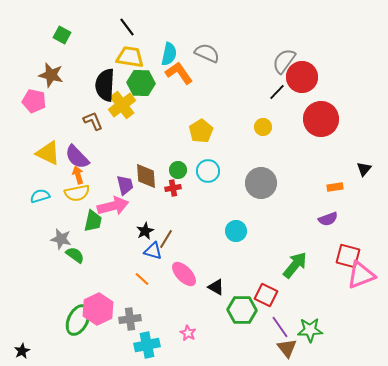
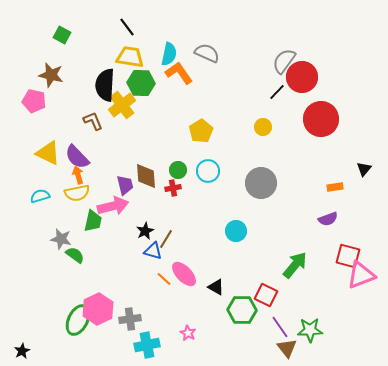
orange line at (142, 279): moved 22 px right
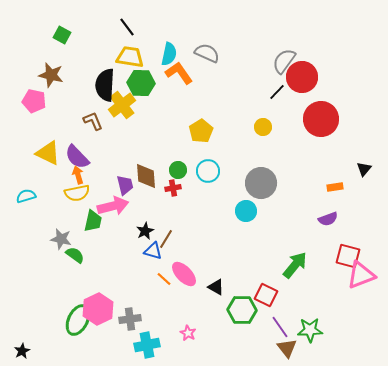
cyan semicircle at (40, 196): moved 14 px left
cyan circle at (236, 231): moved 10 px right, 20 px up
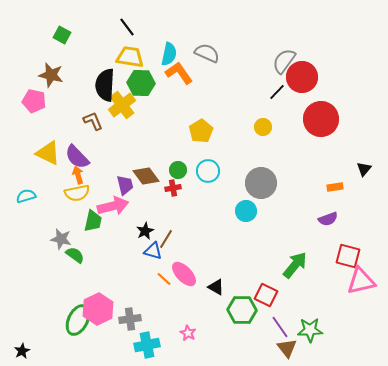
brown diamond at (146, 176): rotated 32 degrees counterclockwise
pink triangle at (361, 275): moved 6 px down; rotated 8 degrees clockwise
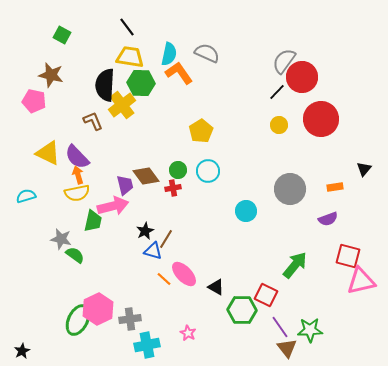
yellow circle at (263, 127): moved 16 px right, 2 px up
gray circle at (261, 183): moved 29 px right, 6 px down
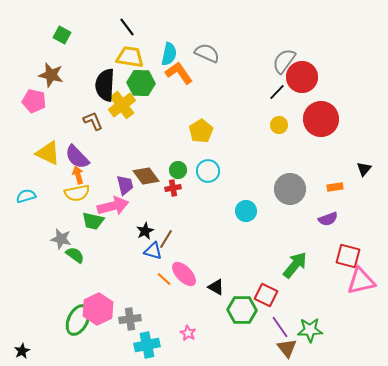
green trapezoid at (93, 221): rotated 90 degrees clockwise
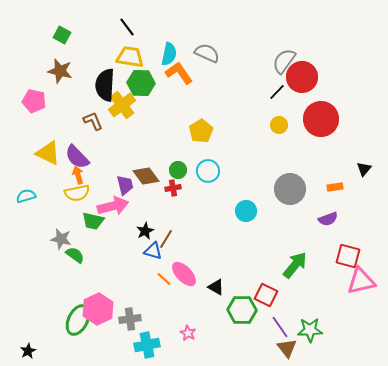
brown star at (51, 75): moved 9 px right, 4 px up
black star at (22, 351): moved 6 px right
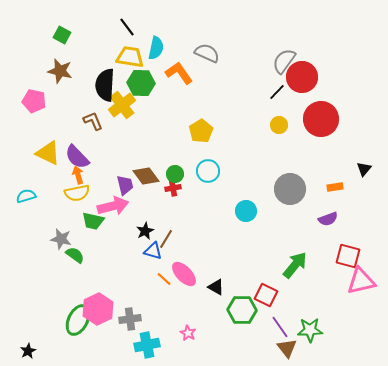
cyan semicircle at (169, 54): moved 13 px left, 6 px up
green circle at (178, 170): moved 3 px left, 4 px down
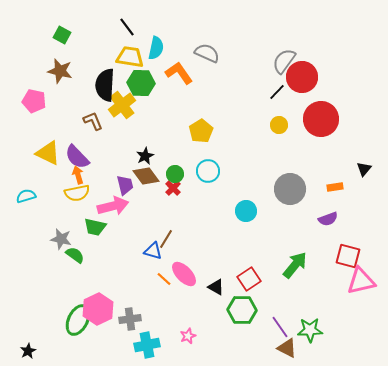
red cross at (173, 188): rotated 35 degrees counterclockwise
green trapezoid at (93, 221): moved 2 px right, 6 px down
black star at (145, 231): moved 75 px up
red square at (266, 295): moved 17 px left, 16 px up; rotated 30 degrees clockwise
pink star at (188, 333): moved 3 px down; rotated 21 degrees clockwise
brown triangle at (287, 348): rotated 25 degrees counterclockwise
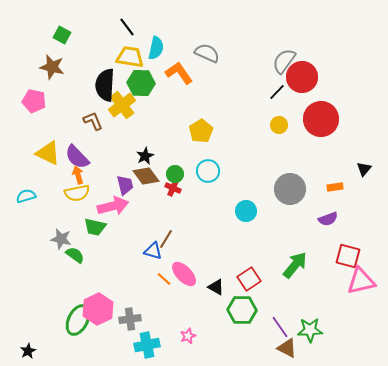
brown star at (60, 71): moved 8 px left, 4 px up
red cross at (173, 188): rotated 21 degrees counterclockwise
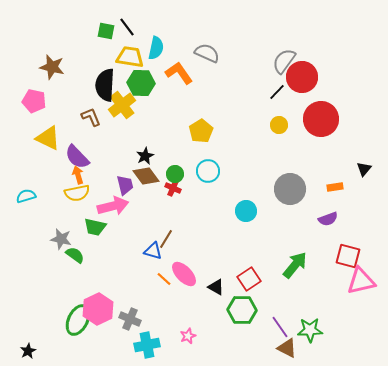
green square at (62, 35): moved 44 px right, 4 px up; rotated 18 degrees counterclockwise
brown L-shape at (93, 121): moved 2 px left, 4 px up
yellow triangle at (48, 153): moved 15 px up
gray cross at (130, 319): rotated 30 degrees clockwise
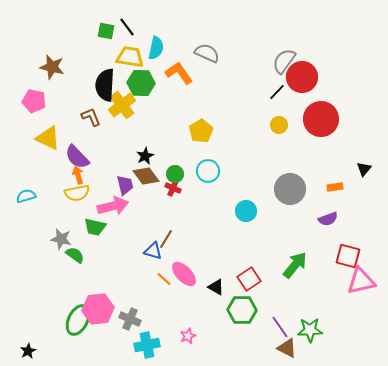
pink hexagon at (98, 309): rotated 20 degrees clockwise
